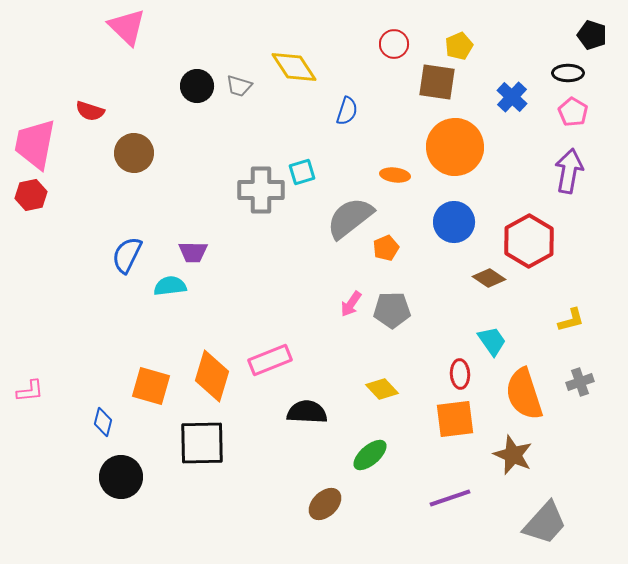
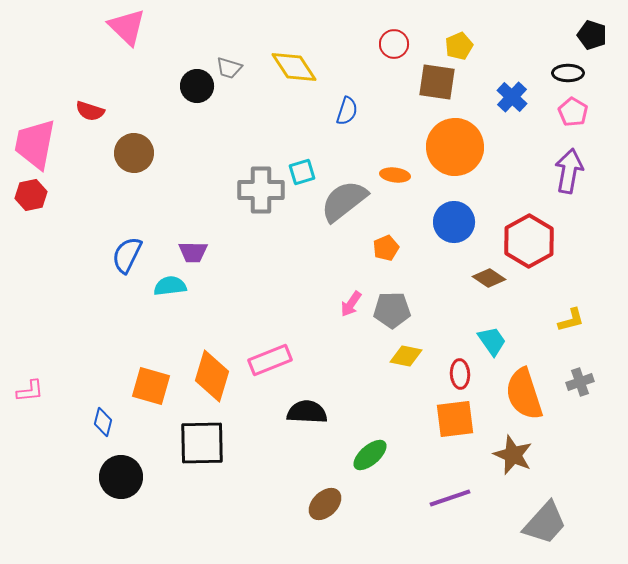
gray trapezoid at (239, 86): moved 10 px left, 18 px up
gray semicircle at (350, 218): moved 6 px left, 17 px up
yellow diamond at (382, 389): moved 24 px right, 33 px up; rotated 36 degrees counterclockwise
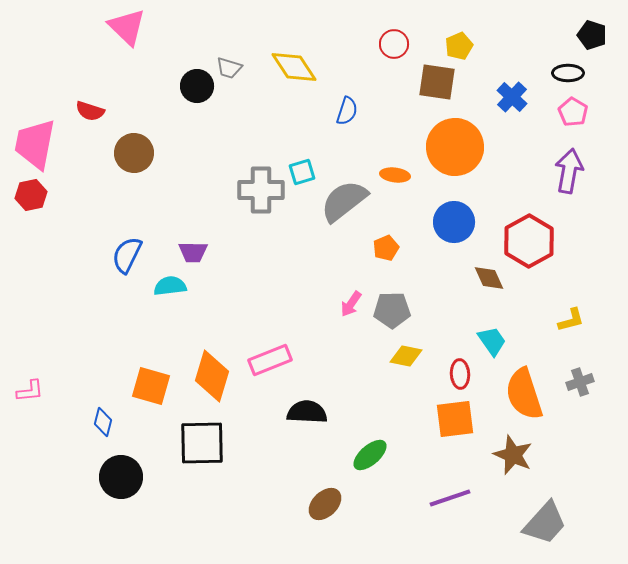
brown diamond at (489, 278): rotated 32 degrees clockwise
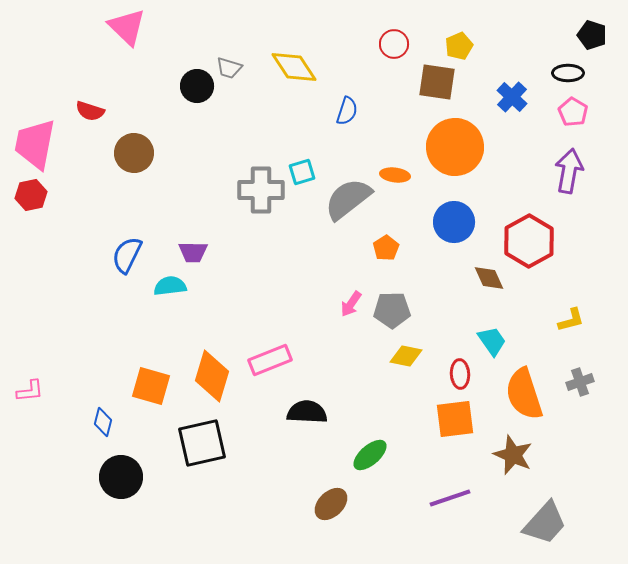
gray semicircle at (344, 201): moved 4 px right, 2 px up
orange pentagon at (386, 248): rotated 10 degrees counterclockwise
black square at (202, 443): rotated 12 degrees counterclockwise
brown ellipse at (325, 504): moved 6 px right
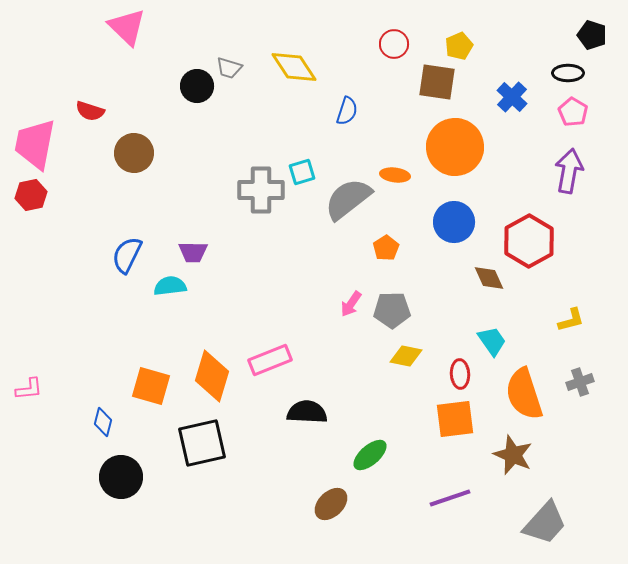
pink L-shape at (30, 391): moved 1 px left, 2 px up
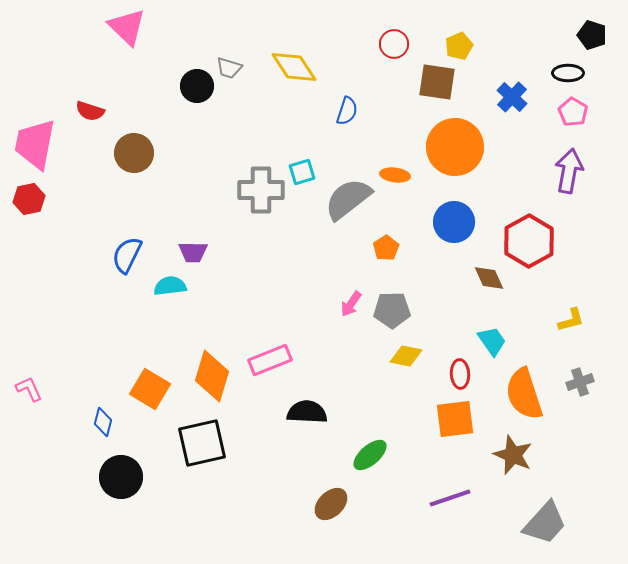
red hexagon at (31, 195): moved 2 px left, 4 px down
orange square at (151, 386): moved 1 px left, 3 px down; rotated 15 degrees clockwise
pink L-shape at (29, 389): rotated 108 degrees counterclockwise
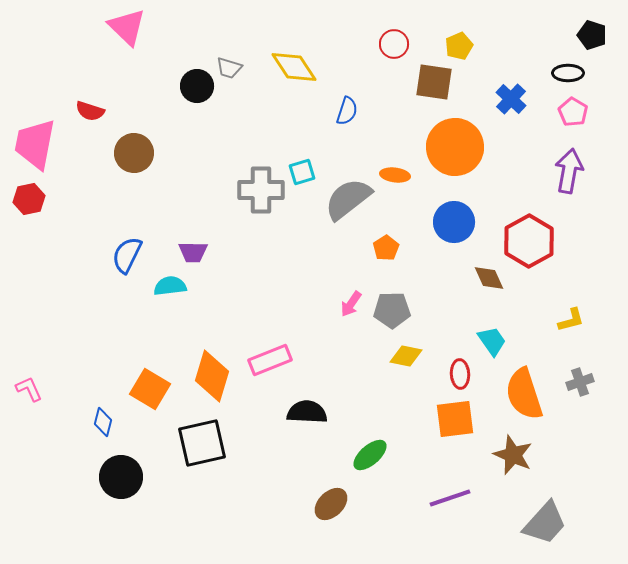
brown square at (437, 82): moved 3 px left
blue cross at (512, 97): moved 1 px left, 2 px down
